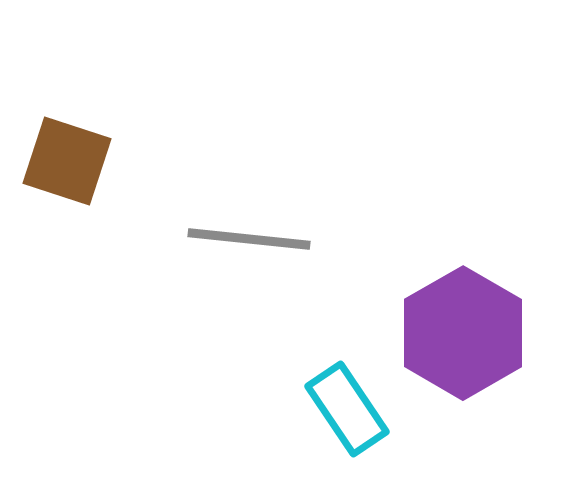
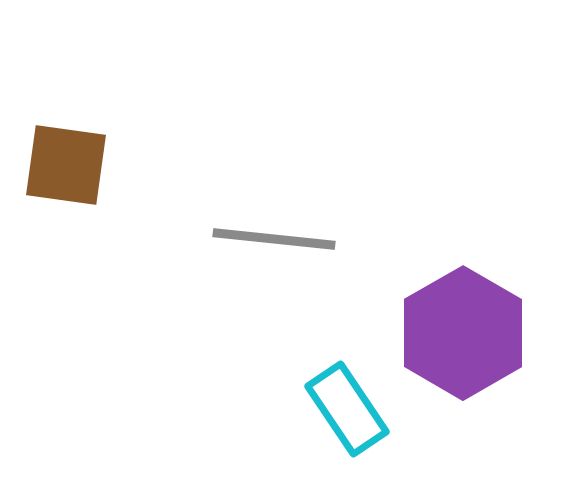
brown square: moved 1 px left, 4 px down; rotated 10 degrees counterclockwise
gray line: moved 25 px right
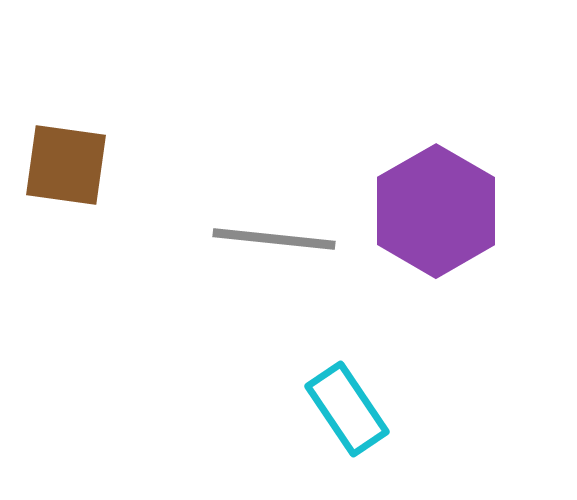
purple hexagon: moved 27 px left, 122 px up
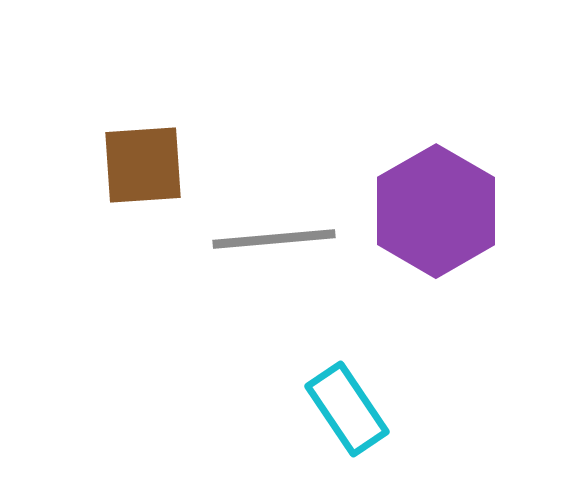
brown square: moved 77 px right; rotated 12 degrees counterclockwise
gray line: rotated 11 degrees counterclockwise
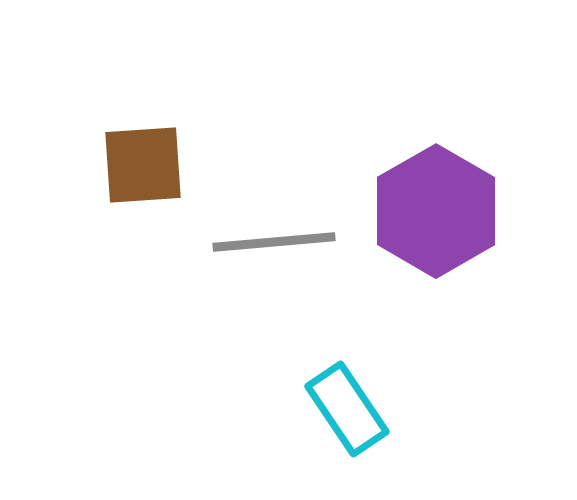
gray line: moved 3 px down
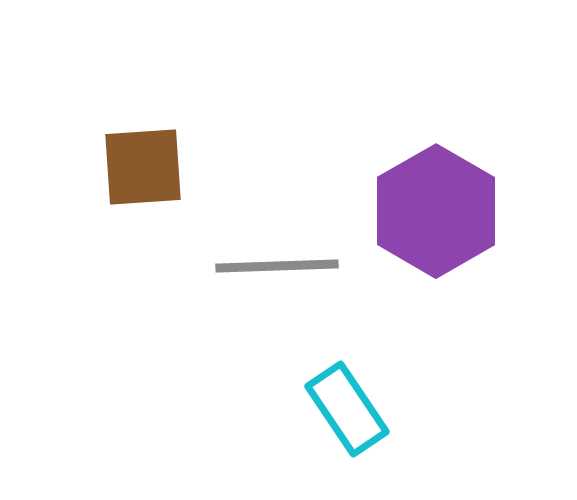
brown square: moved 2 px down
gray line: moved 3 px right, 24 px down; rotated 3 degrees clockwise
